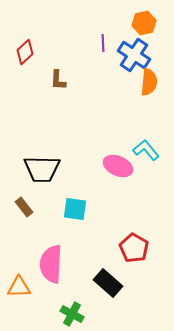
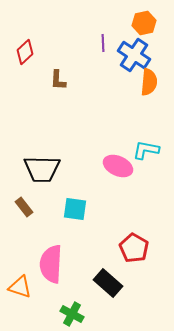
cyan L-shape: rotated 40 degrees counterclockwise
orange triangle: moved 1 px right; rotated 20 degrees clockwise
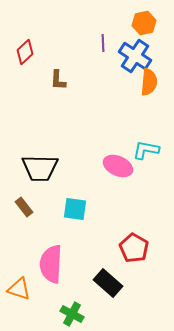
blue cross: moved 1 px right, 1 px down
black trapezoid: moved 2 px left, 1 px up
orange triangle: moved 1 px left, 2 px down
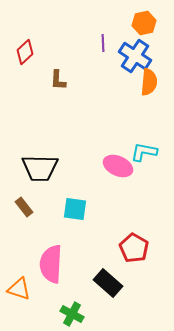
cyan L-shape: moved 2 px left, 2 px down
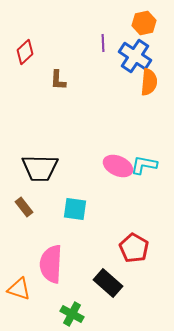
cyan L-shape: moved 13 px down
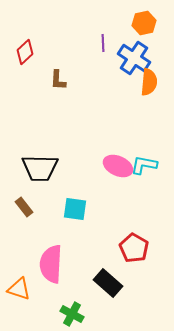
blue cross: moved 1 px left, 2 px down
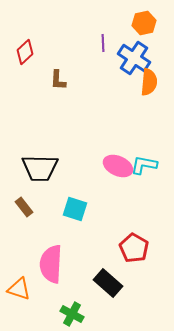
cyan square: rotated 10 degrees clockwise
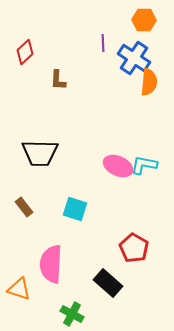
orange hexagon: moved 3 px up; rotated 15 degrees clockwise
black trapezoid: moved 15 px up
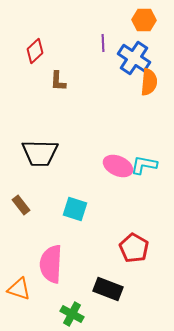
red diamond: moved 10 px right, 1 px up
brown L-shape: moved 1 px down
brown rectangle: moved 3 px left, 2 px up
black rectangle: moved 6 px down; rotated 20 degrees counterclockwise
